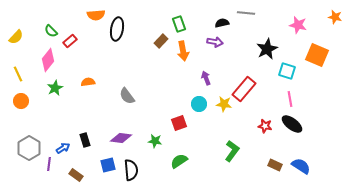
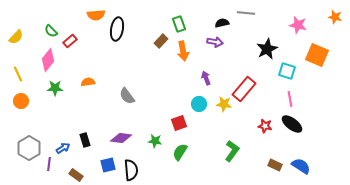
green star at (55, 88): rotated 28 degrees clockwise
green semicircle at (179, 161): moved 1 px right, 9 px up; rotated 24 degrees counterclockwise
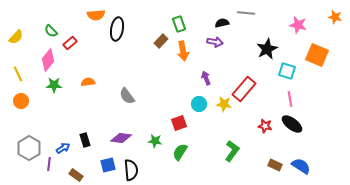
red rectangle at (70, 41): moved 2 px down
green star at (55, 88): moved 1 px left, 3 px up
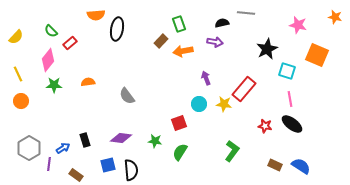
orange arrow at (183, 51): rotated 90 degrees clockwise
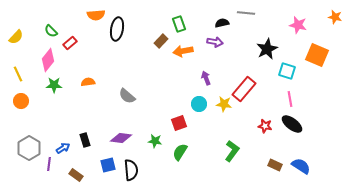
gray semicircle at (127, 96): rotated 12 degrees counterclockwise
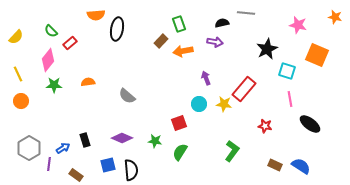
black ellipse at (292, 124): moved 18 px right
purple diamond at (121, 138): moved 1 px right; rotated 15 degrees clockwise
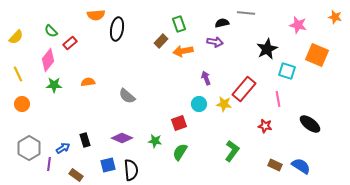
pink line at (290, 99): moved 12 px left
orange circle at (21, 101): moved 1 px right, 3 px down
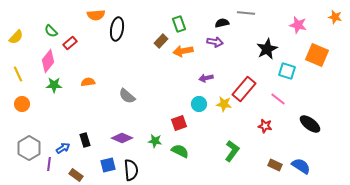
pink diamond at (48, 60): moved 1 px down
purple arrow at (206, 78): rotated 80 degrees counterclockwise
pink line at (278, 99): rotated 42 degrees counterclockwise
green semicircle at (180, 152): moved 1 px up; rotated 84 degrees clockwise
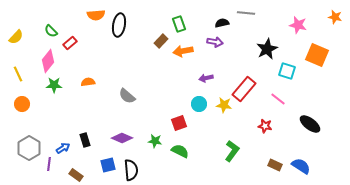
black ellipse at (117, 29): moved 2 px right, 4 px up
yellow star at (224, 104): moved 1 px down
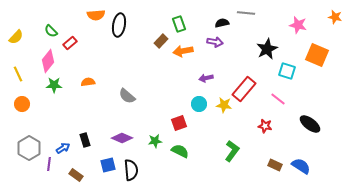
green star at (155, 141): rotated 16 degrees counterclockwise
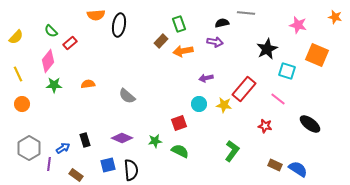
orange semicircle at (88, 82): moved 2 px down
blue semicircle at (301, 166): moved 3 px left, 3 px down
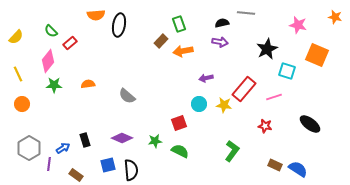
purple arrow at (215, 42): moved 5 px right
pink line at (278, 99): moved 4 px left, 2 px up; rotated 56 degrees counterclockwise
